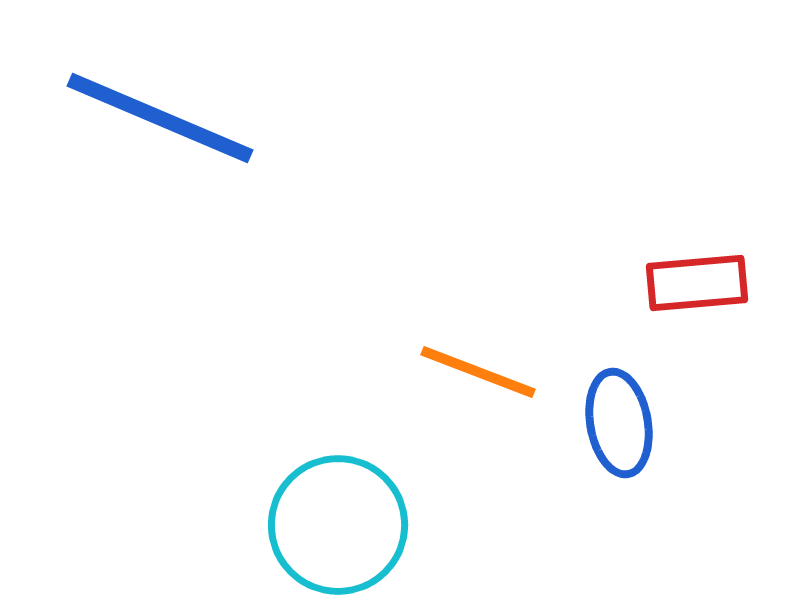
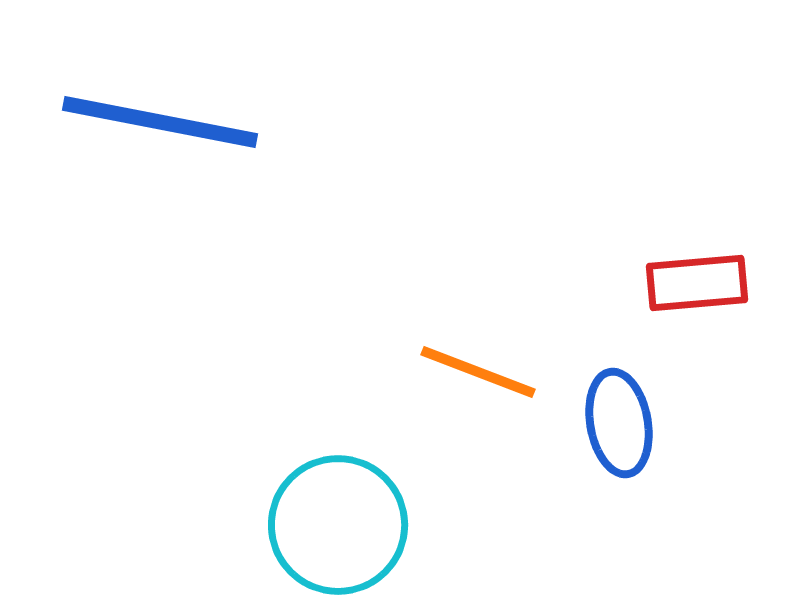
blue line: moved 4 px down; rotated 12 degrees counterclockwise
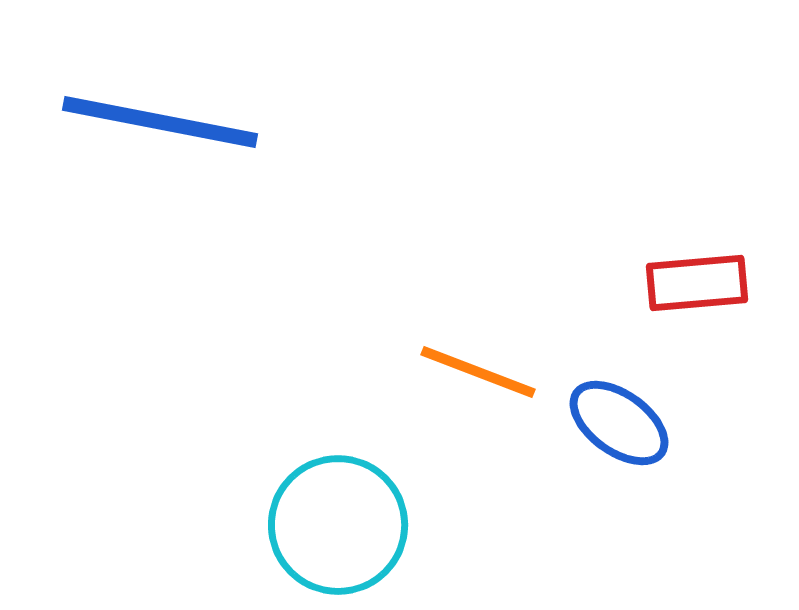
blue ellipse: rotated 44 degrees counterclockwise
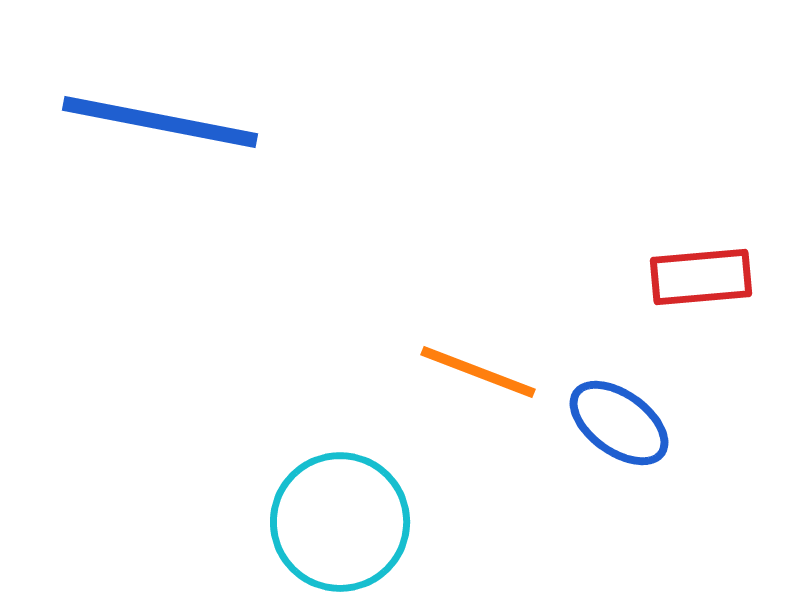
red rectangle: moved 4 px right, 6 px up
cyan circle: moved 2 px right, 3 px up
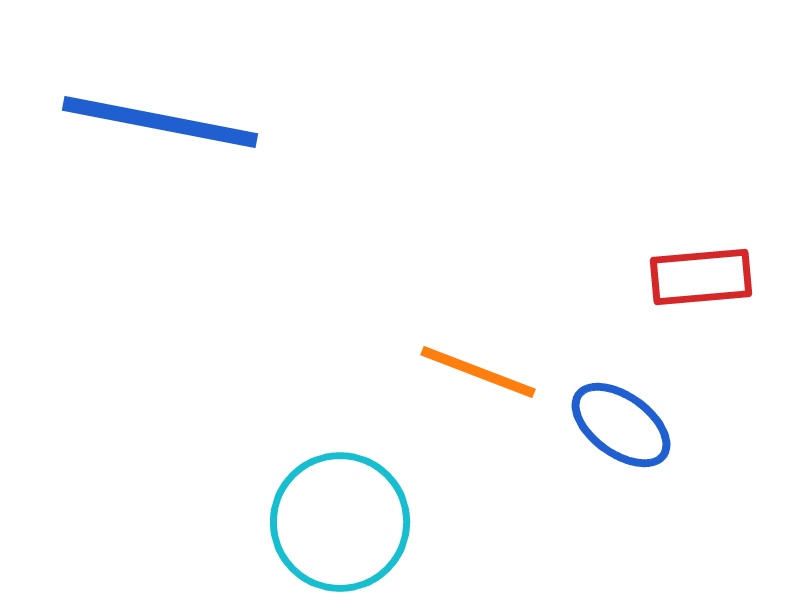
blue ellipse: moved 2 px right, 2 px down
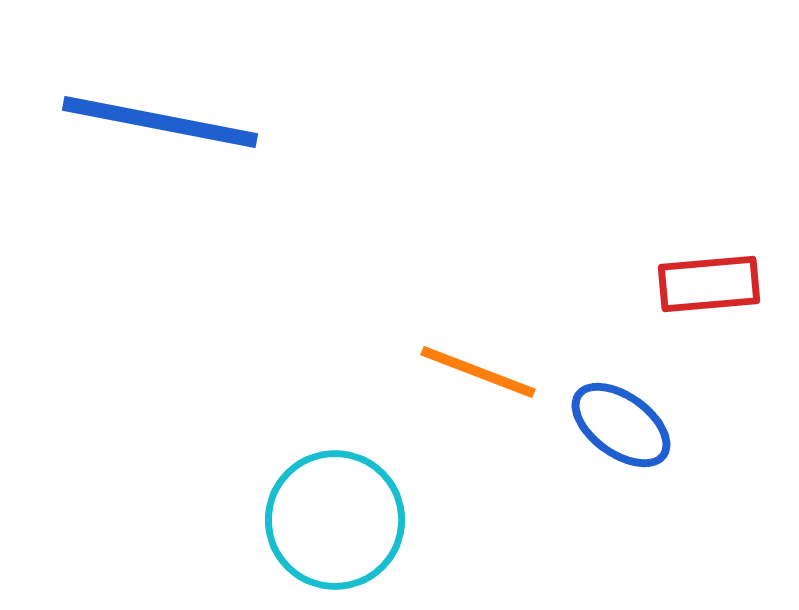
red rectangle: moved 8 px right, 7 px down
cyan circle: moved 5 px left, 2 px up
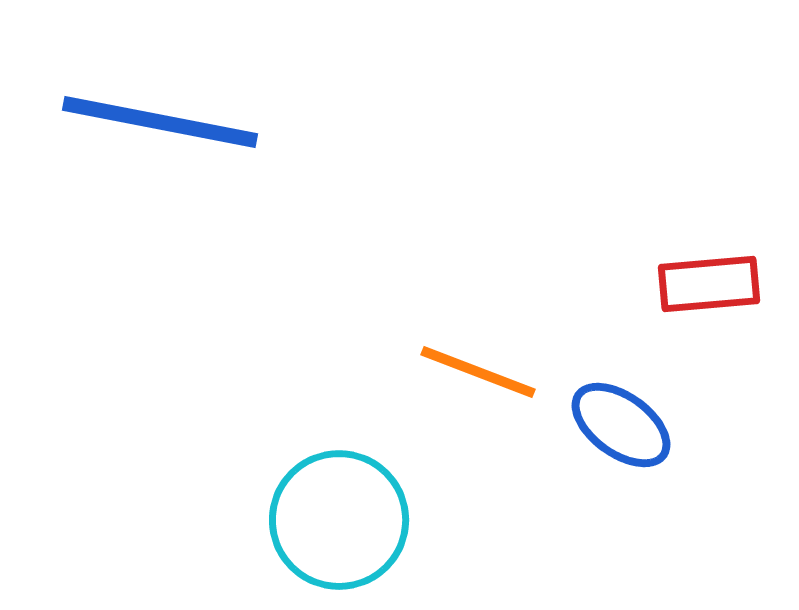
cyan circle: moved 4 px right
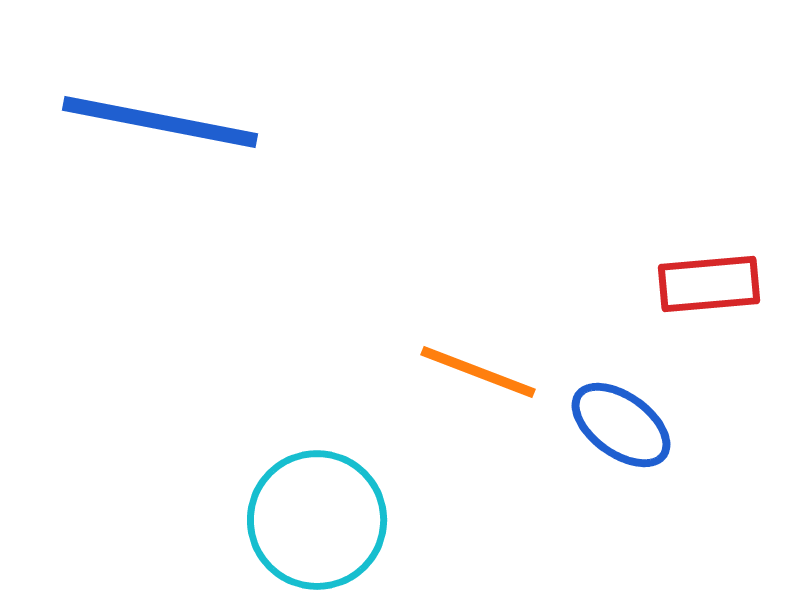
cyan circle: moved 22 px left
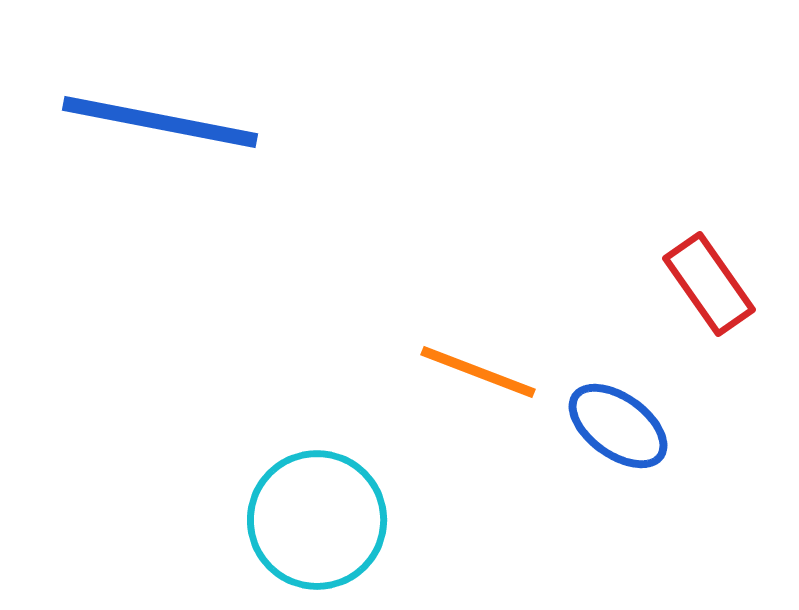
red rectangle: rotated 60 degrees clockwise
blue ellipse: moved 3 px left, 1 px down
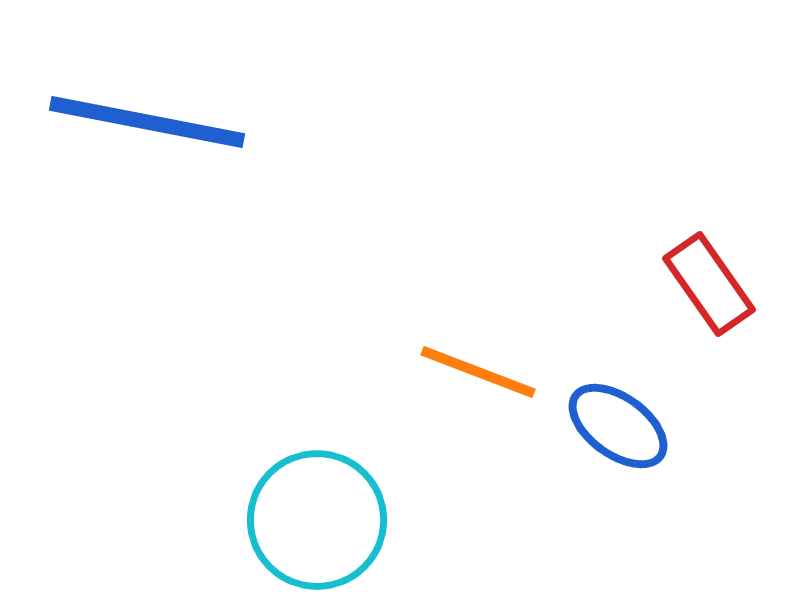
blue line: moved 13 px left
